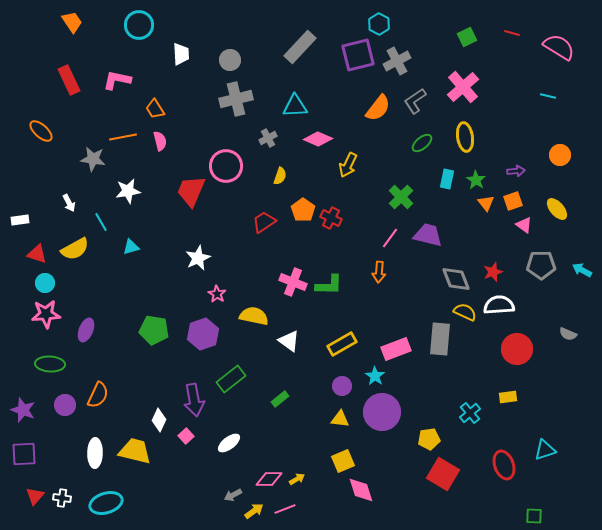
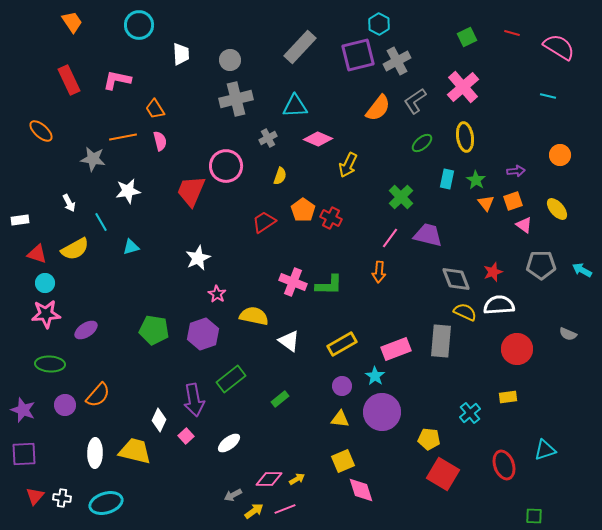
purple ellipse at (86, 330): rotated 35 degrees clockwise
gray rectangle at (440, 339): moved 1 px right, 2 px down
orange semicircle at (98, 395): rotated 16 degrees clockwise
yellow pentagon at (429, 439): rotated 15 degrees clockwise
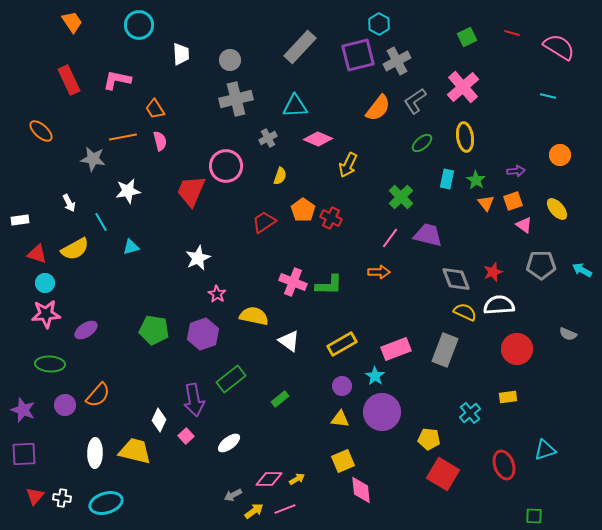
orange arrow at (379, 272): rotated 95 degrees counterclockwise
gray rectangle at (441, 341): moved 4 px right, 9 px down; rotated 16 degrees clockwise
pink diamond at (361, 490): rotated 12 degrees clockwise
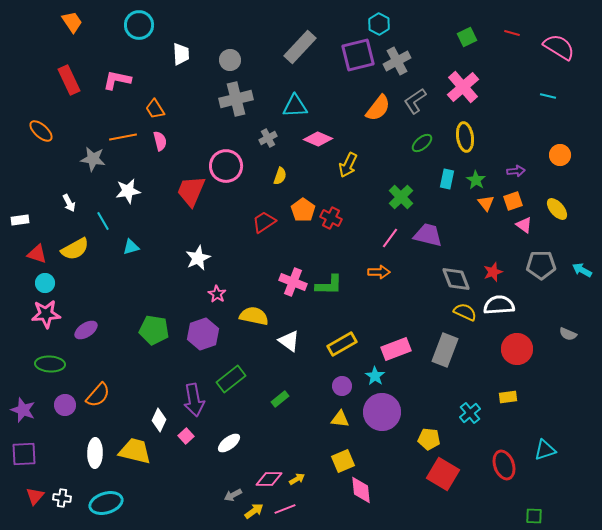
cyan line at (101, 222): moved 2 px right, 1 px up
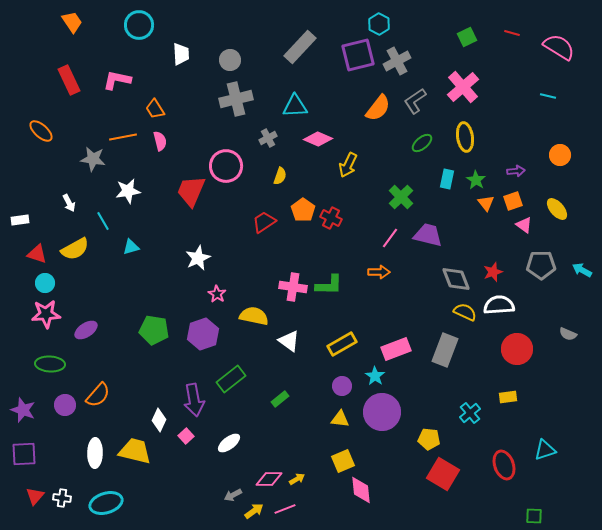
pink cross at (293, 282): moved 5 px down; rotated 12 degrees counterclockwise
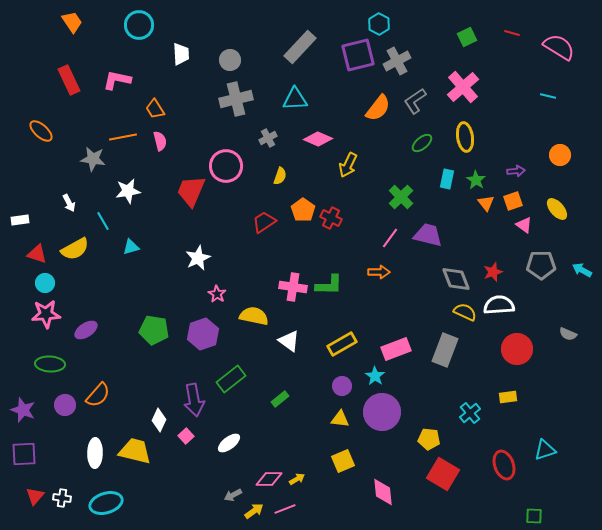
cyan triangle at (295, 106): moved 7 px up
pink diamond at (361, 490): moved 22 px right, 2 px down
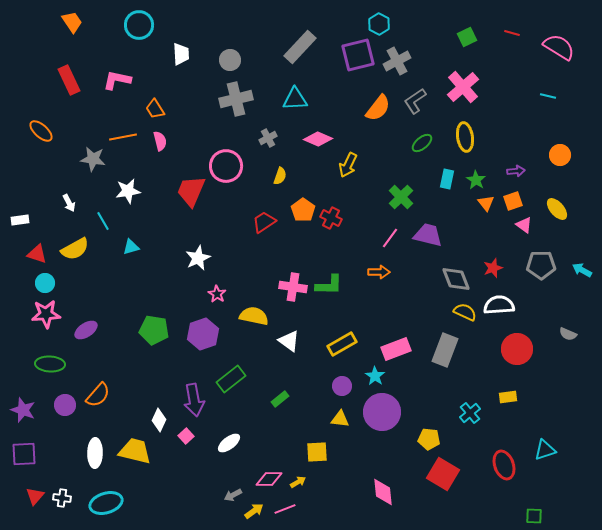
red star at (493, 272): moved 4 px up
yellow square at (343, 461): moved 26 px left, 9 px up; rotated 20 degrees clockwise
yellow arrow at (297, 479): moved 1 px right, 3 px down
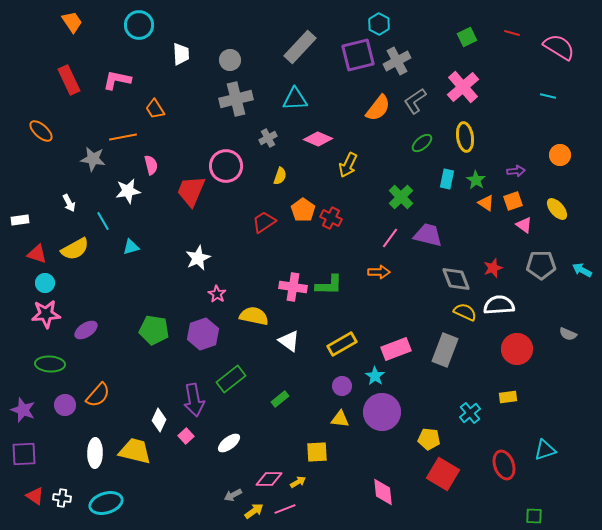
pink semicircle at (160, 141): moved 9 px left, 24 px down
orange triangle at (486, 203): rotated 18 degrees counterclockwise
red triangle at (35, 496): rotated 36 degrees counterclockwise
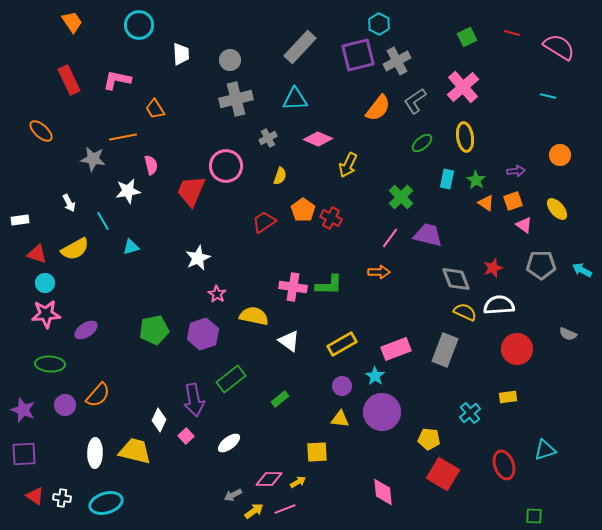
green pentagon at (154, 330): rotated 20 degrees counterclockwise
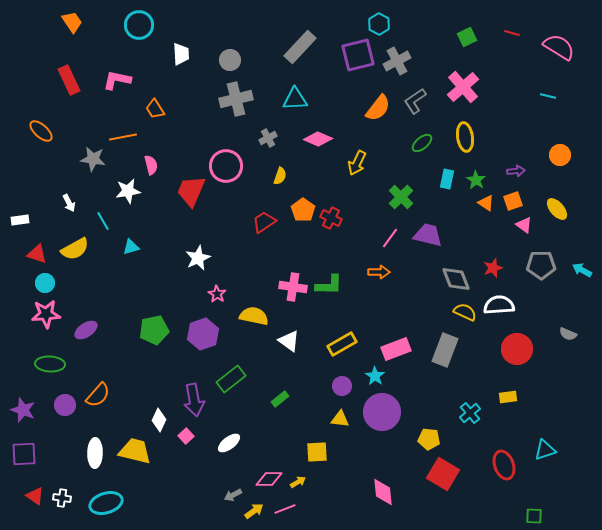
yellow arrow at (348, 165): moved 9 px right, 2 px up
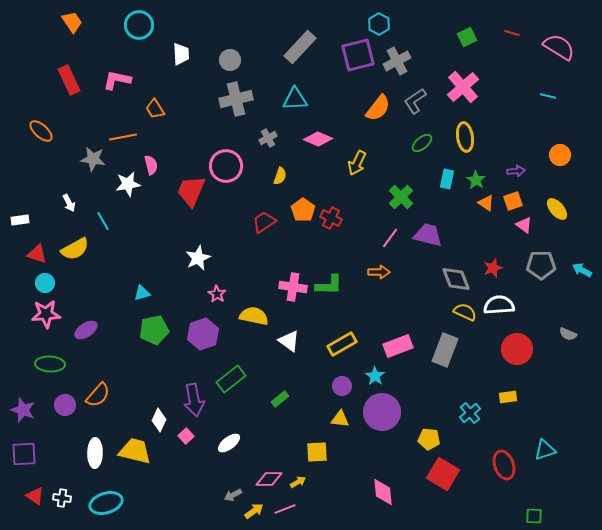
white star at (128, 191): moved 7 px up
cyan triangle at (131, 247): moved 11 px right, 46 px down
pink rectangle at (396, 349): moved 2 px right, 3 px up
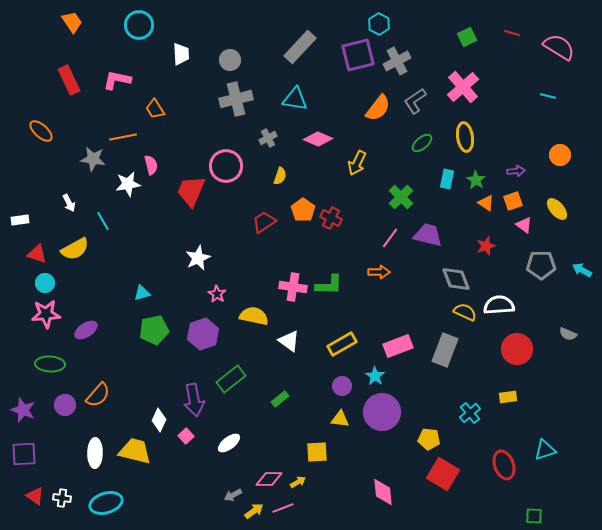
cyan triangle at (295, 99): rotated 12 degrees clockwise
red star at (493, 268): moved 7 px left, 22 px up
pink line at (285, 509): moved 2 px left, 1 px up
